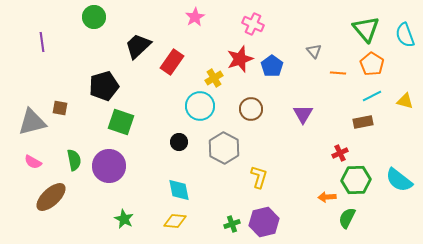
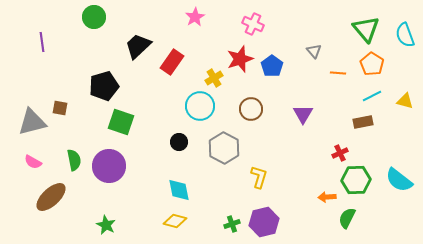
green star at (124, 219): moved 18 px left, 6 px down
yellow diamond at (175, 221): rotated 10 degrees clockwise
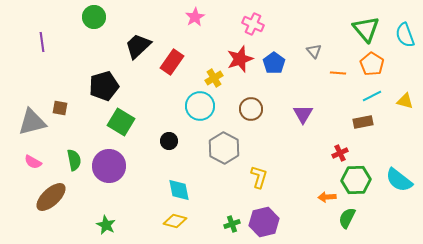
blue pentagon at (272, 66): moved 2 px right, 3 px up
green square at (121, 122): rotated 12 degrees clockwise
black circle at (179, 142): moved 10 px left, 1 px up
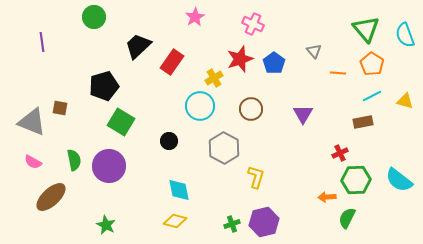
gray triangle at (32, 122): rotated 36 degrees clockwise
yellow L-shape at (259, 177): moved 3 px left
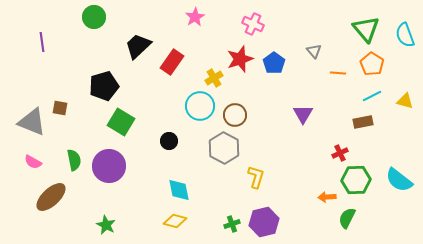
brown circle at (251, 109): moved 16 px left, 6 px down
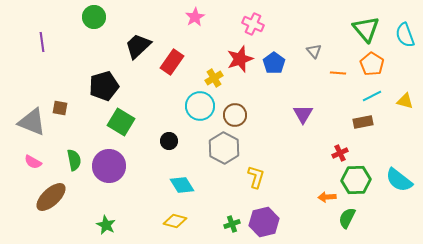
cyan diamond at (179, 190): moved 3 px right, 5 px up; rotated 20 degrees counterclockwise
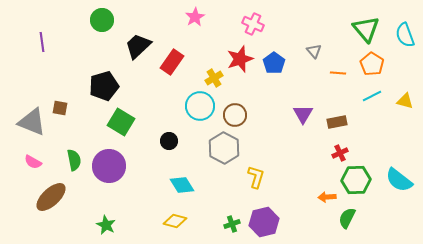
green circle at (94, 17): moved 8 px right, 3 px down
brown rectangle at (363, 122): moved 26 px left
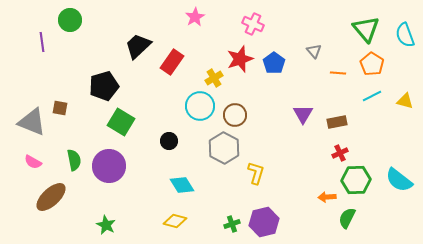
green circle at (102, 20): moved 32 px left
yellow L-shape at (256, 177): moved 4 px up
